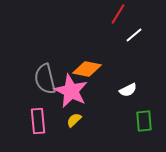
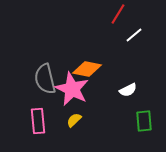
pink star: moved 1 px right, 2 px up
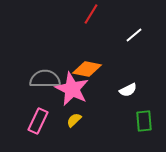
red line: moved 27 px left
gray semicircle: rotated 104 degrees clockwise
pink rectangle: rotated 30 degrees clockwise
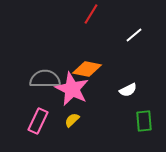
yellow semicircle: moved 2 px left
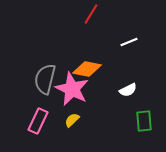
white line: moved 5 px left, 7 px down; rotated 18 degrees clockwise
gray semicircle: rotated 76 degrees counterclockwise
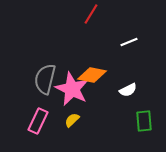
orange diamond: moved 5 px right, 6 px down
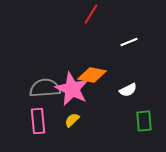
gray semicircle: moved 9 px down; rotated 72 degrees clockwise
pink rectangle: rotated 30 degrees counterclockwise
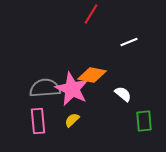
white semicircle: moved 5 px left, 4 px down; rotated 114 degrees counterclockwise
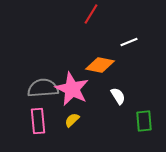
orange diamond: moved 8 px right, 10 px up
gray semicircle: moved 2 px left
white semicircle: moved 5 px left, 2 px down; rotated 18 degrees clockwise
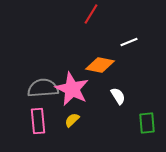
green rectangle: moved 3 px right, 2 px down
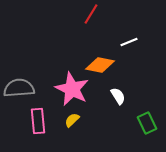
gray semicircle: moved 24 px left
green rectangle: rotated 20 degrees counterclockwise
